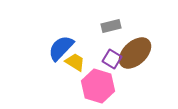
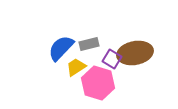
gray rectangle: moved 22 px left, 18 px down
brown ellipse: rotated 32 degrees clockwise
yellow trapezoid: moved 1 px right, 5 px down; rotated 65 degrees counterclockwise
pink hexagon: moved 3 px up
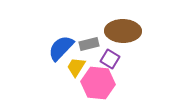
brown ellipse: moved 12 px left, 22 px up; rotated 12 degrees clockwise
purple square: moved 2 px left
yellow trapezoid: rotated 25 degrees counterclockwise
pink hexagon: rotated 12 degrees counterclockwise
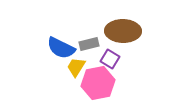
blue semicircle: rotated 108 degrees counterclockwise
pink hexagon: rotated 16 degrees counterclockwise
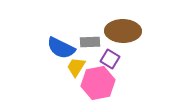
gray rectangle: moved 1 px right, 2 px up; rotated 12 degrees clockwise
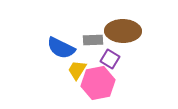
gray rectangle: moved 3 px right, 2 px up
yellow trapezoid: moved 1 px right, 3 px down
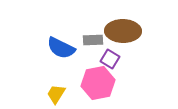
yellow trapezoid: moved 21 px left, 24 px down
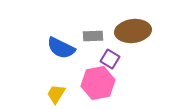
brown ellipse: moved 10 px right; rotated 8 degrees counterclockwise
gray rectangle: moved 4 px up
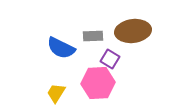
pink hexagon: rotated 8 degrees clockwise
yellow trapezoid: moved 1 px up
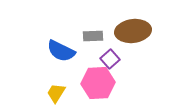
blue semicircle: moved 3 px down
purple square: rotated 18 degrees clockwise
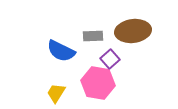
pink hexagon: rotated 12 degrees clockwise
